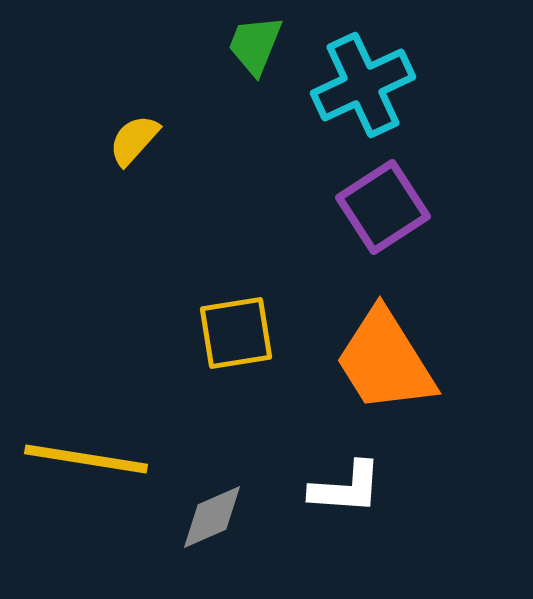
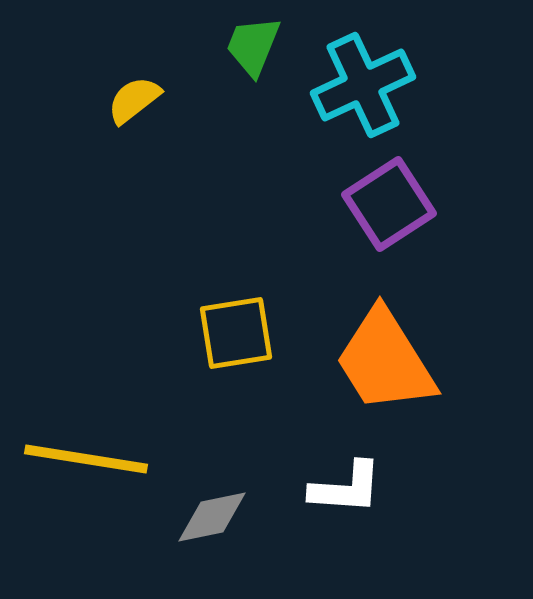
green trapezoid: moved 2 px left, 1 px down
yellow semicircle: moved 40 px up; rotated 10 degrees clockwise
purple square: moved 6 px right, 3 px up
gray diamond: rotated 12 degrees clockwise
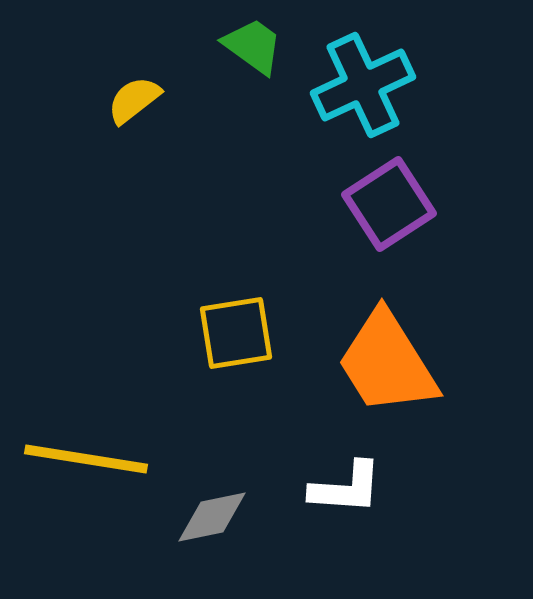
green trapezoid: rotated 104 degrees clockwise
orange trapezoid: moved 2 px right, 2 px down
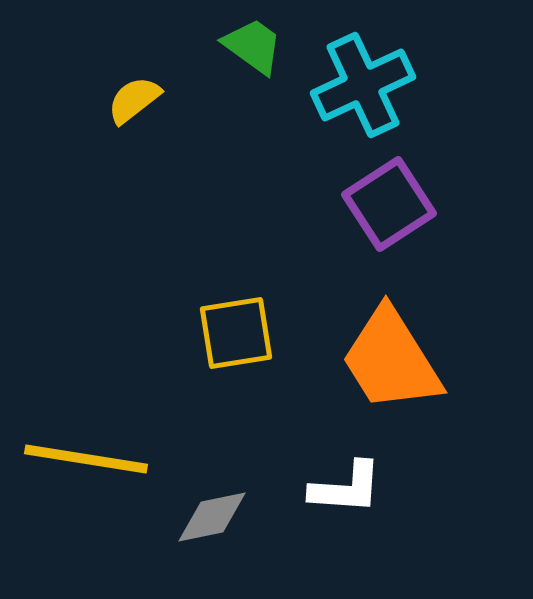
orange trapezoid: moved 4 px right, 3 px up
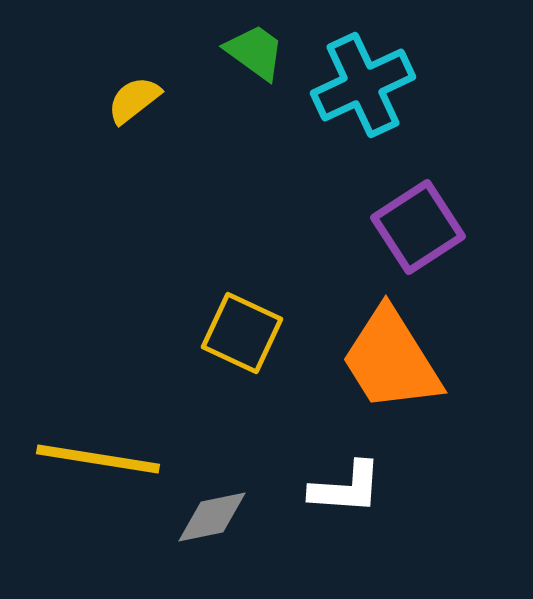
green trapezoid: moved 2 px right, 6 px down
purple square: moved 29 px right, 23 px down
yellow square: moved 6 px right; rotated 34 degrees clockwise
yellow line: moved 12 px right
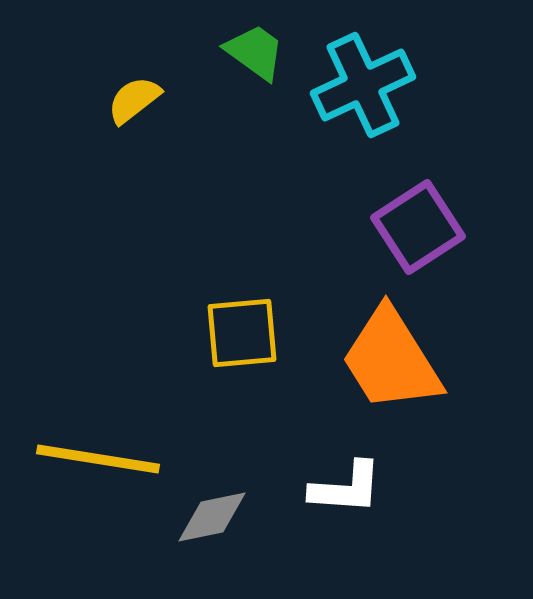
yellow square: rotated 30 degrees counterclockwise
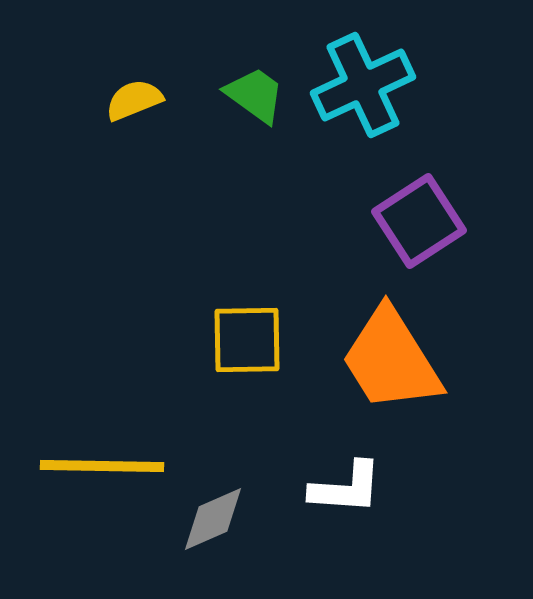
green trapezoid: moved 43 px down
yellow semicircle: rotated 16 degrees clockwise
purple square: moved 1 px right, 6 px up
yellow square: moved 5 px right, 7 px down; rotated 4 degrees clockwise
yellow line: moved 4 px right, 7 px down; rotated 8 degrees counterclockwise
gray diamond: moved 1 px right, 2 px down; rotated 12 degrees counterclockwise
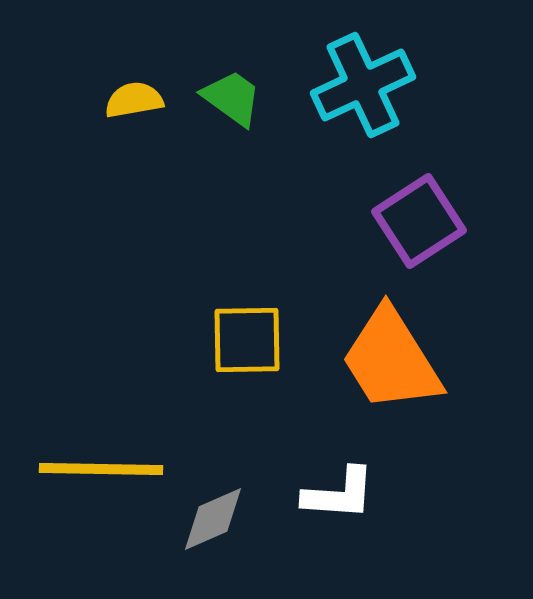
green trapezoid: moved 23 px left, 3 px down
yellow semicircle: rotated 12 degrees clockwise
yellow line: moved 1 px left, 3 px down
white L-shape: moved 7 px left, 6 px down
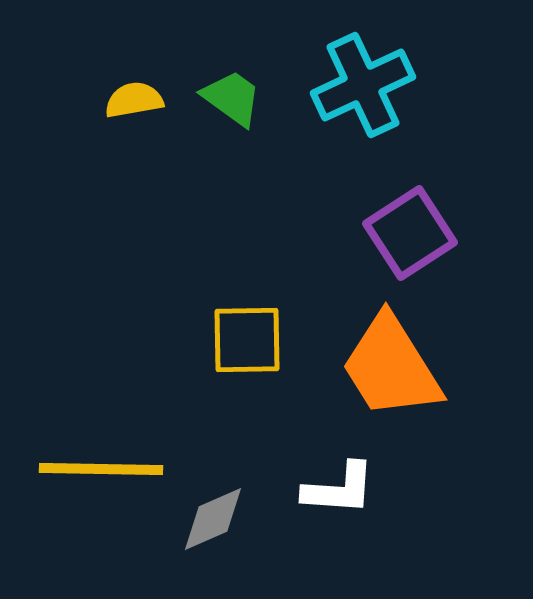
purple square: moved 9 px left, 12 px down
orange trapezoid: moved 7 px down
white L-shape: moved 5 px up
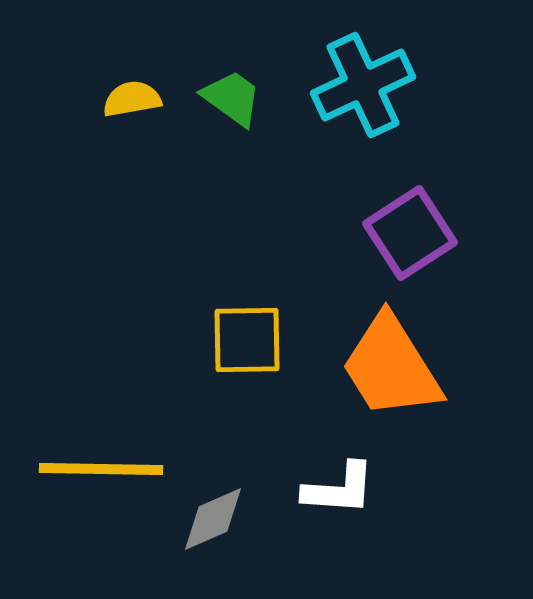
yellow semicircle: moved 2 px left, 1 px up
